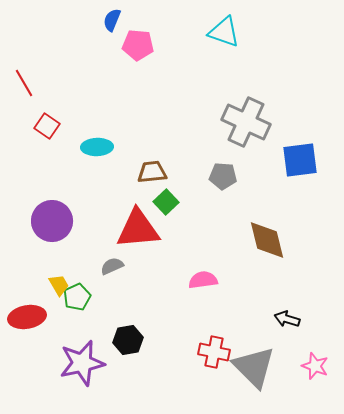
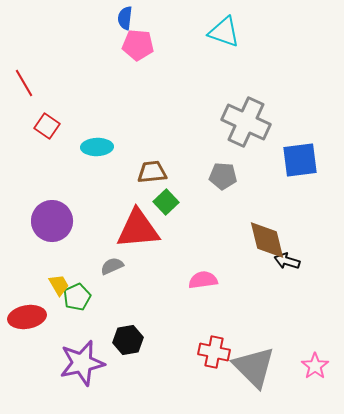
blue semicircle: moved 13 px right, 2 px up; rotated 15 degrees counterclockwise
black arrow: moved 58 px up
pink star: rotated 16 degrees clockwise
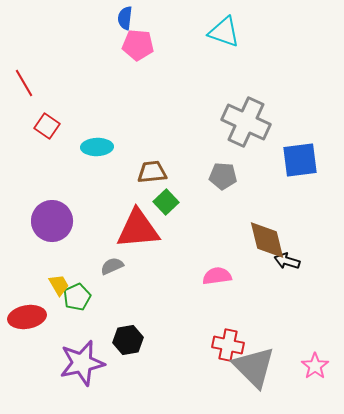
pink semicircle: moved 14 px right, 4 px up
red cross: moved 14 px right, 7 px up
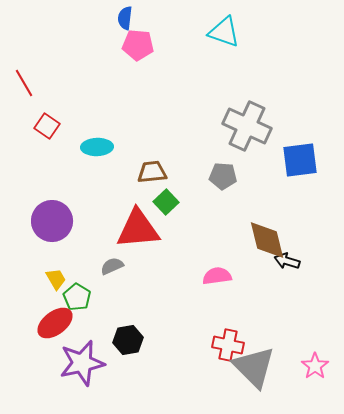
gray cross: moved 1 px right, 4 px down
yellow trapezoid: moved 3 px left, 6 px up
green pentagon: rotated 16 degrees counterclockwise
red ellipse: moved 28 px right, 6 px down; rotated 27 degrees counterclockwise
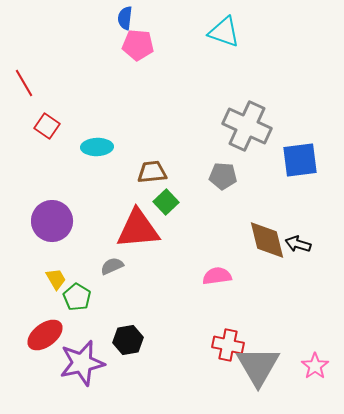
black arrow: moved 11 px right, 17 px up
red ellipse: moved 10 px left, 12 px down
gray triangle: moved 4 px right, 1 px up; rotated 15 degrees clockwise
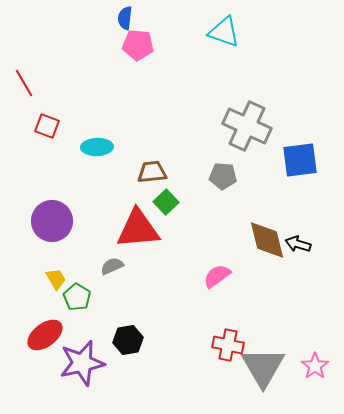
red square: rotated 15 degrees counterclockwise
pink semicircle: rotated 28 degrees counterclockwise
gray triangle: moved 5 px right, 1 px down
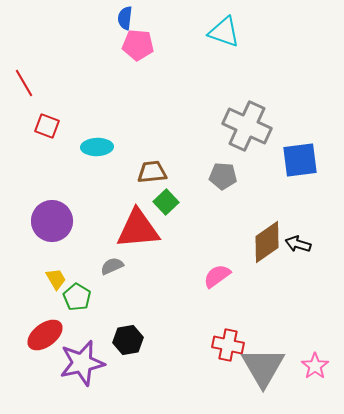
brown diamond: moved 2 px down; rotated 69 degrees clockwise
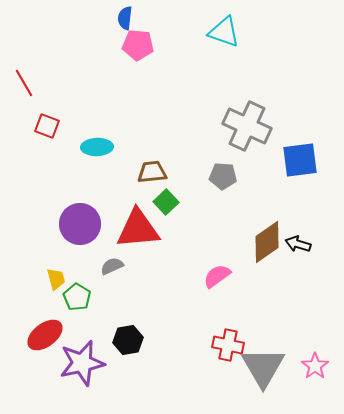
purple circle: moved 28 px right, 3 px down
yellow trapezoid: rotated 15 degrees clockwise
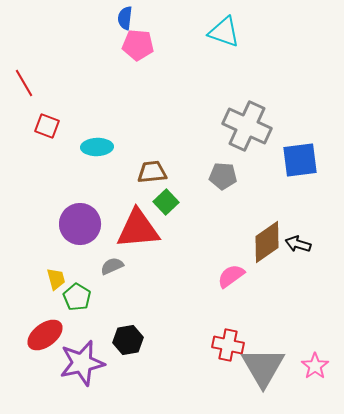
pink semicircle: moved 14 px right
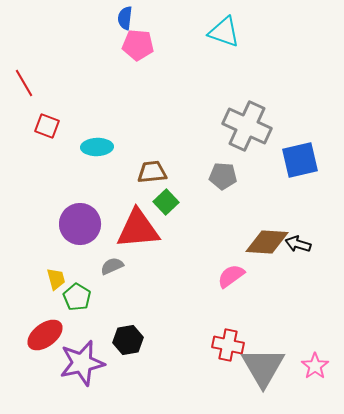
blue square: rotated 6 degrees counterclockwise
brown diamond: rotated 39 degrees clockwise
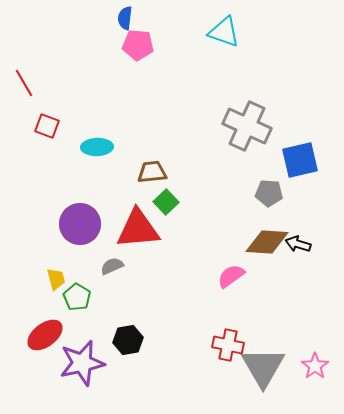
gray pentagon: moved 46 px right, 17 px down
